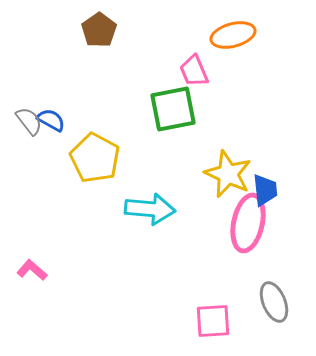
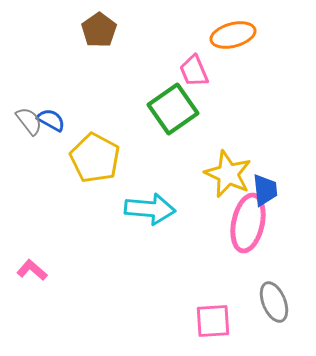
green square: rotated 24 degrees counterclockwise
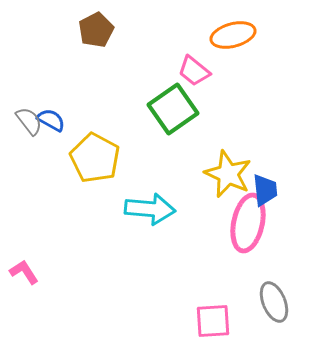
brown pentagon: moved 3 px left; rotated 8 degrees clockwise
pink trapezoid: rotated 28 degrees counterclockwise
pink L-shape: moved 8 px left, 2 px down; rotated 16 degrees clockwise
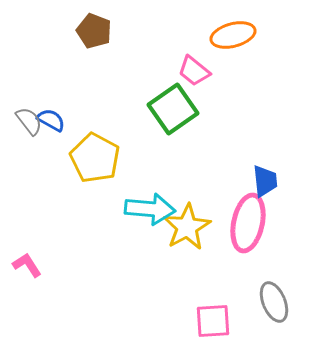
brown pentagon: moved 2 px left, 1 px down; rotated 24 degrees counterclockwise
yellow star: moved 41 px left, 53 px down; rotated 18 degrees clockwise
blue trapezoid: moved 9 px up
pink L-shape: moved 3 px right, 7 px up
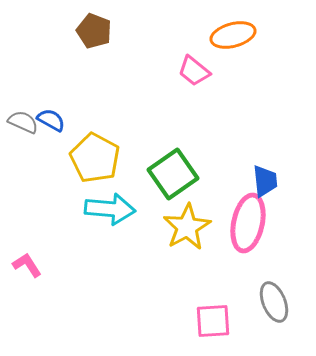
green square: moved 65 px down
gray semicircle: moved 6 px left, 1 px down; rotated 28 degrees counterclockwise
cyan arrow: moved 40 px left
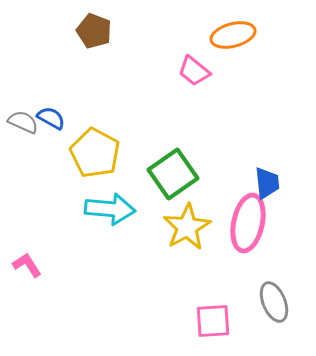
blue semicircle: moved 2 px up
yellow pentagon: moved 5 px up
blue trapezoid: moved 2 px right, 2 px down
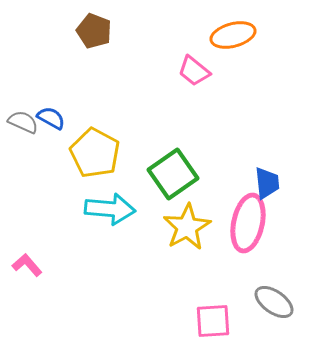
pink L-shape: rotated 8 degrees counterclockwise
gray ellipse: rotated 33 degrees counterclockwise
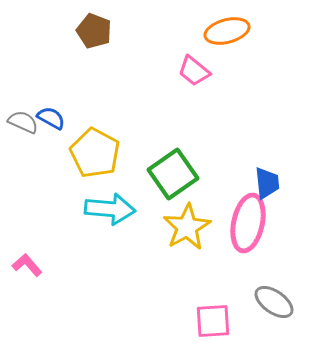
orange ellipse: moved 6 px left, 4 px up
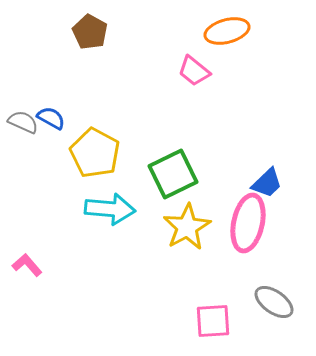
brown pentagon: moved 4 px left, 1 px down; rotated 8 degrees clockwise
green square: rotated 9 degrees clockwise
blue trapezoid: rotated 52 degrees clockwise
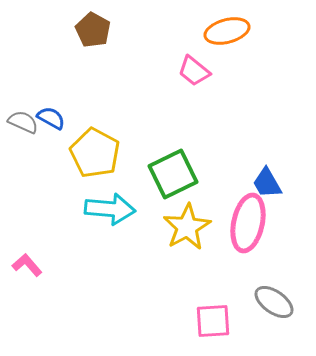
brown pentagon: moved 3 px right, 2 px up
blue trapezoid: rotated 104 degrees clockwise
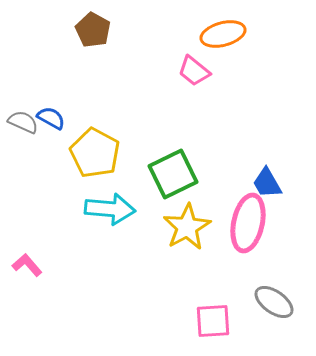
orange ellipse: moved 4 px left, 3 px down
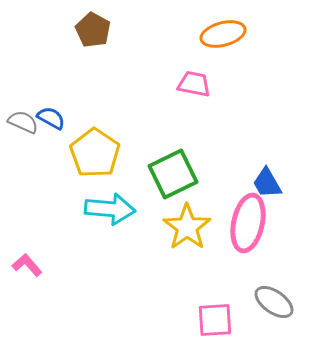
pink trapezoid: moved 13 px down; rotated 152 degrees clockwise
yellow pentagon: rotated 6 degrees clockwise
yellow star: rotated 6 degrees counterclockwise
pink square: moved 2 px right, 1 px up
